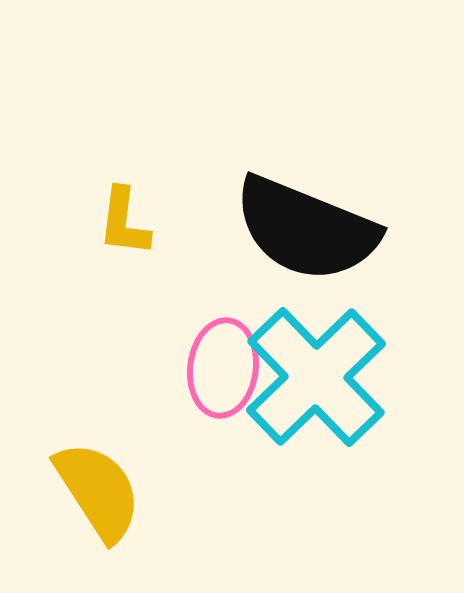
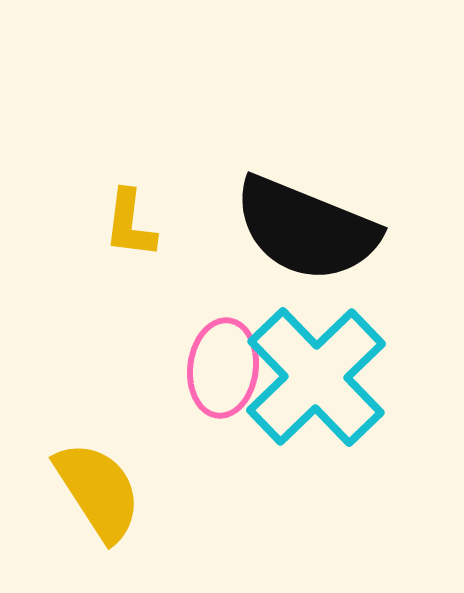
yellow L-shape: moved 6 px right, 2 px down
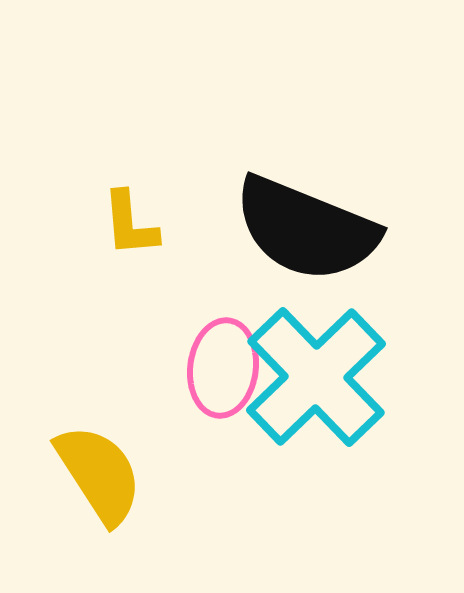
yellow L-shape: rotated 12 degrees counterclockwise
yellow semicircle: moved 1 px right, 17 px up
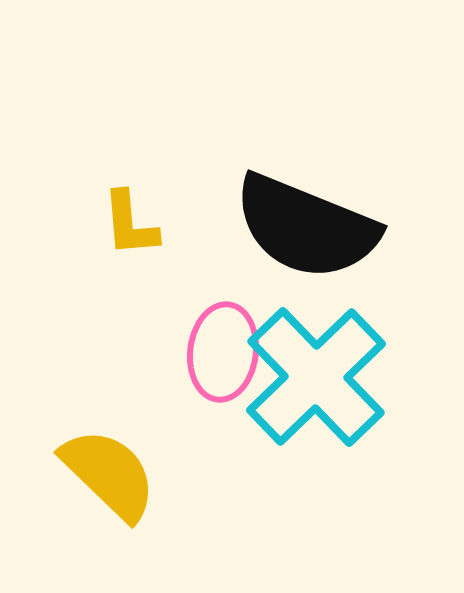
black semicircle: moved 2 px up
pink ellipse: moved 16 px up
yellow semicircle: moved 10 px right; rotated 13 degrees counterclockwise
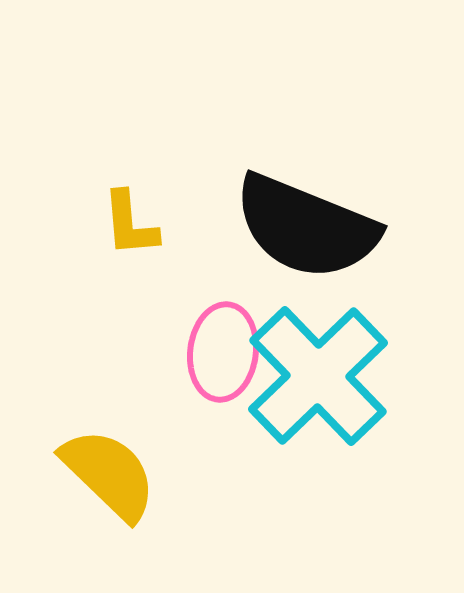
cyan cross: moved 2 px right, 1 px up
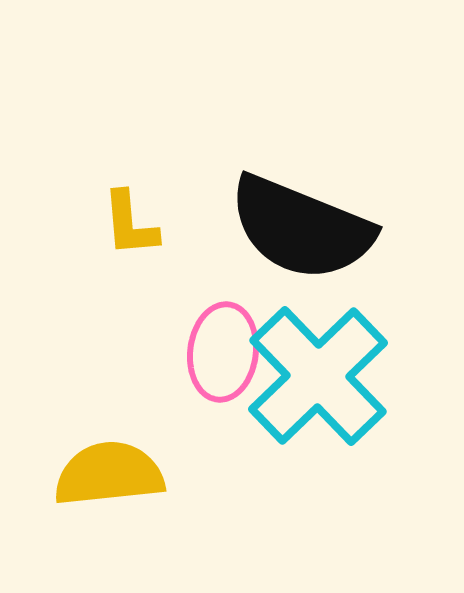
black semicircle: moved 5 px left, 1 px down
yellow semicircle: rotated 50 degrees counterclockwise
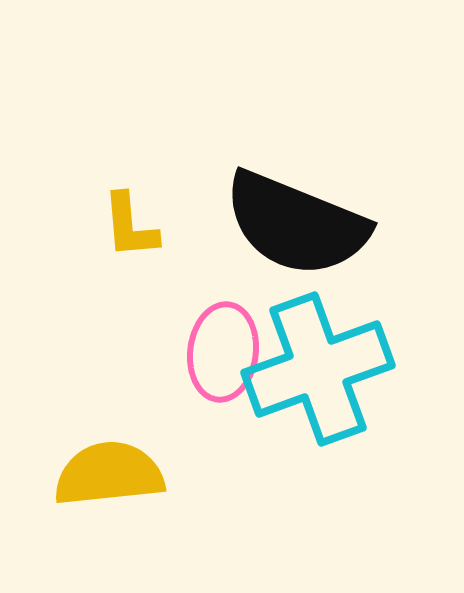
yellow L-shape: moved 2 px down
black semicircle: moved 5 px left, 4 px up
cyan cross: moved 7 px up; rotated 24 degrees clockwise
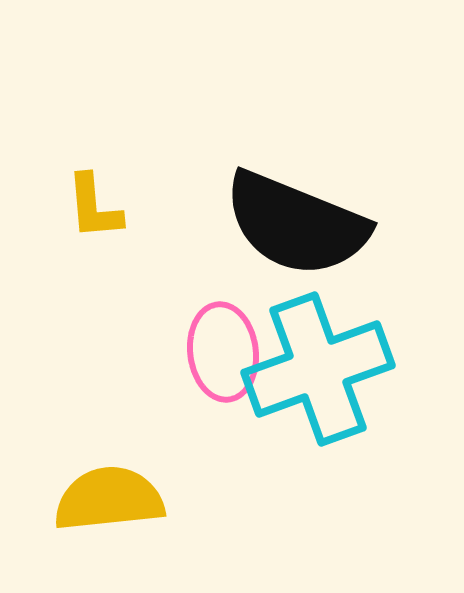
yellow L-shape: moved 36 px left, 19 px up
pink ellipse: rotated 14 degrees counterclockwise
yellow semicircle: moved 25 px down
